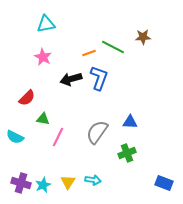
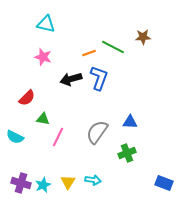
cyan triangle: rotated 24 degrees clockwise
pink star: rotated 12 degrees counterclockwise
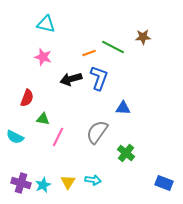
red semicircle: rotated 24 degrees counterclockwise
blue triangle: moved 7 px left, 14 px up
green cross: moved 1 px left; rotated 30 degrees counterclockwise
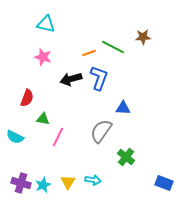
gray semicircle: moved 4 px right, 1 px up
green cross: moved 4 px down
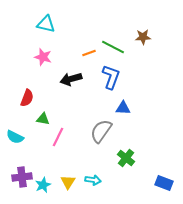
blue L-shape: moved 12 px right, 1 px up
green cross: moved 1 px down
purple cross: moved 1 px right, 6 px up; rotated 24 degrees counterclockwise
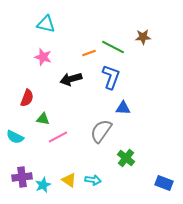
pink line: rotated 36 degrees clockwise
yellow triangle: moved 1 px right, 2 px up; rotated 28 degrees counterclockwise
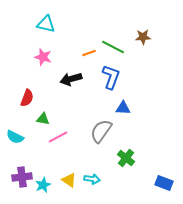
cyan arrow: moved 1 px left, 1 px up
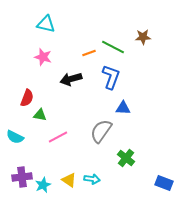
green triangle: moved 3 px left, 4 px up
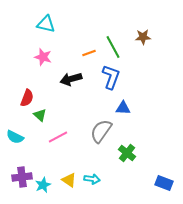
green line: rotated 35 degrees clockwise
green triangle: rotated 32 degrees clockwise
green cross: moved 1 px right, 5 px up
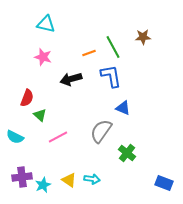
blue L-shape: moved 1 px up; rotated 30 degrees counterclockwise
blue triangle: rotated 21 degrees clockwise
